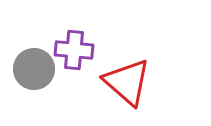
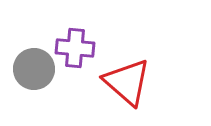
purple cross: moved 1 px right, 2 px up
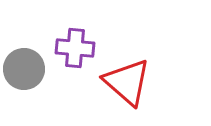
gray circle: moved 10 px left
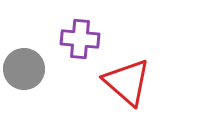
purple cross: moved 5 px right, 9 px up
